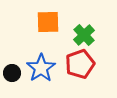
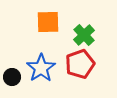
black circle: moved 4 px down
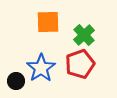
black circle: moved 4 px right, 4 px down
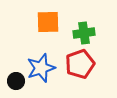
green cross: moved 2 px up; rotated 35 degrees clockwise
blue star: rotated 16 degrees clockwise
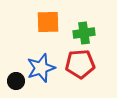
red pentagon: rotated 16 degrees clockwise
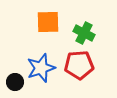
green cross: rotated 35 degrees clockwise
red pentagon: moved 1 px left, 1 px down
black circle: moved 1 px left, 1 px down
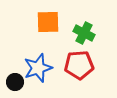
blue star: moved 3 px left
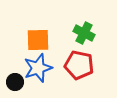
orange square: moved 10 px left, 18 px down
red pentagon: rotated 16 degrees clockwise
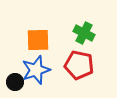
blue star: moved 2 px left, 2 px down
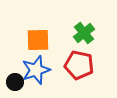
green cross: rotated 25 degrees clockwise
